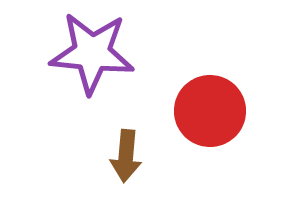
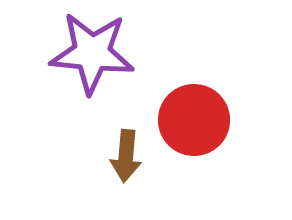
red circle: moved 16 px left, 9 px down
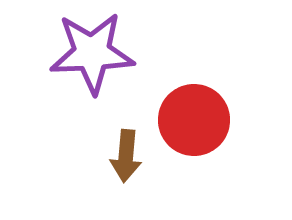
purple star: rotated 8 degrees counterclockwise
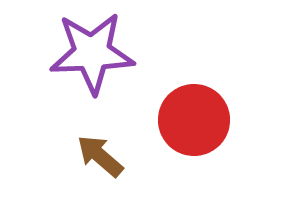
brown arrow: moved 26 px left; rotated 126 degrees clockwise
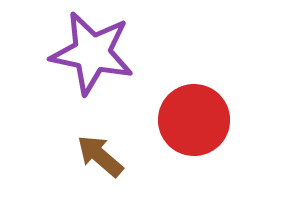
purple star: rotated 14 degrees clockwise
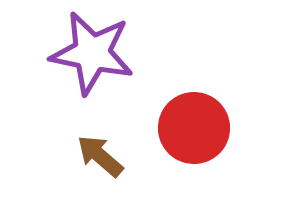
red circle: moved 8 px down
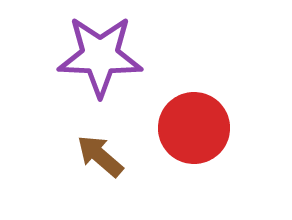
purple star: moved 8 px right, 3 px down; rotated 10 degrees counterclockwise
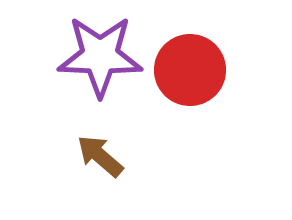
red circle: moved 4 px left, 58 px up
